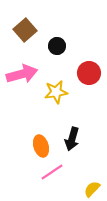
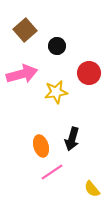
yellow semicircle: rotated 84 degrees counterclockwise
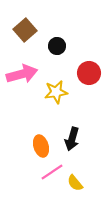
yellow semicircle: moved 17 px left, 6 px up
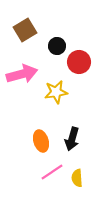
brown square: rotated 10 degrees clockwise
red circle: moved 10 px left, 11 px up
orange ellipse: moved 5 px up
yellow semicircle: moved 2 px right, 5 px up; rotated 36 degrees clockwise
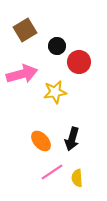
yellow star: moved 1 px left
orange ellipse: rotated 25 degrees counterclockwise
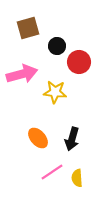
brown square: moved 3 px right, 2 px up; rotated 15 degrees clockwise
yellow star: rotated 15 degrees clockwise
orange ellipse: moved 3 px left, 3 px up
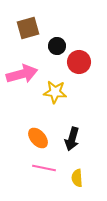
pink line: moved 8 px left, 4 px up; rotated 45 degrees clockwise
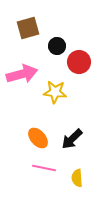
black arrow: rotated 30 degrees clockwise
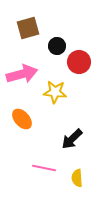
orange ellipse: moved 16 px left, 19 px up
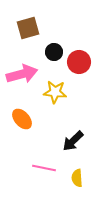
black circle: moved 3 px left, 6 px down
black arrow: moved 1 px right, 2 px down
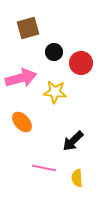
red circle: moved 2 px right, 1 px down
pink arrow: moved 1 px left, 4 px down
orange ellipse: moved 3 px down
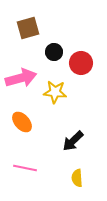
pink line: moved 19 px left
